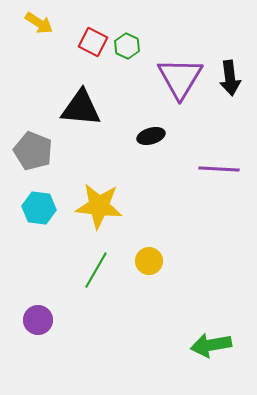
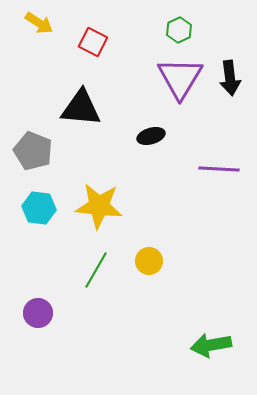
green hexagon: moved 52 px right, 16 px up; rotated 10 degrees clockwise
purple circle: moved 7 px up
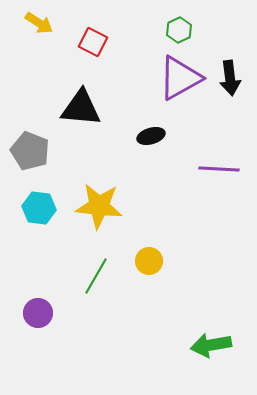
purple triangle: rotated 30 degrees clockwise
gray pentagon: moved 3 px left
green line: moved 6 px down
